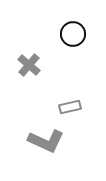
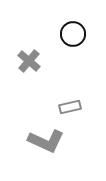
gray cross: moved 4 px up
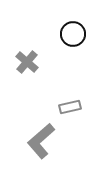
gray cross: moved 2 px left, 1 px down
gray L-shape: moved 5 px left; rotated 114 degrees clockwise
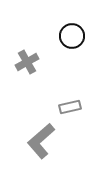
black circle: moved 1 px left, 2 px down
gray cross: rotated 20 degrees clockwise
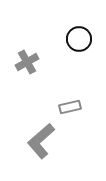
black circle: moved 7 px right, 3 px down
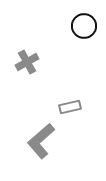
black circle: moved 5 px right, 13 px up
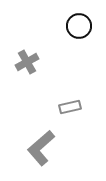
black circle: moved 5 px left
gray L-shape: moved 7 px down
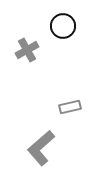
black circle: moved 16 px left
gray cross: moved 12 px up
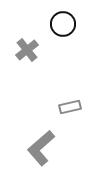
black circle: moved 2 px up
gray cross: rotated 10 degrees counterclockwise
